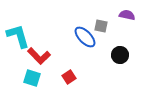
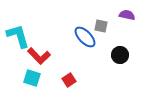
red square: moved 3 px down
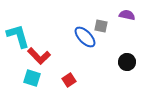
black circle: moved 7 px right, 7 px down
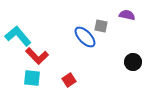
cyan L-shape: rotated 24 degrees counterclockwise
red L-shape: moved 2 px left
black circle: moved 6 px right
cyan square: rotated 12 degrees counterclockwise
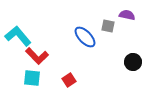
gray square: moved 7 px right
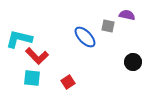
cyan L-shape: moved 1 px right, 3 px down; rotated 36 degrees counterclockwise
red square: moved 1 px left, 2 px down
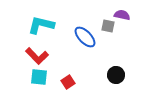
purple semicircle: moved 5 px left
cyan L-shape: moved 22 px right, 14 px up
black circle: moved 17 px left, 13 px down
cyan square: moved 7 px right, 1 px up
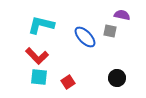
gray square: moved 2 px right, 5 px down
black circle: moved 1 px right, 3 px down
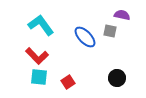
cyan L-shape: rotated 40 degrees clockwise
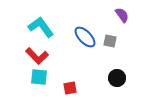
purple semicircle: rotated 42 degrees clockwise
cyan L-shape: moved 2 px down
gray square: moved 10 px down
red square: moved 2 px right, 6 px down; rotated 24 degrees clockwise
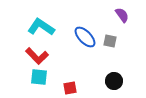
cyan L-shape: rotated 20 degrees counterclockwise
black circle: moved 3 px left, 3 px down
